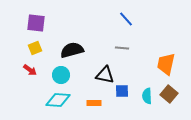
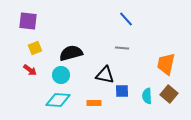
purple square: moved 8 px left, 2 px up
black semicircle: moved 1 px left, 3 px down
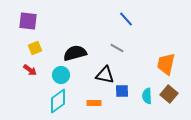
gray line: moved 5 px left; rotated 24 degrees clockwise
black semicircle: moved 4 px right
cyan diamond: moved 1 px down; rotated 40 degrees counterclockwise
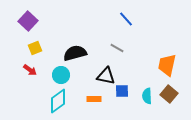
purple square: rotated 36 degrees clockwise
orange trapezoid: moved 1 px right, 1 px down
black triangle: moved 1 px right, 1 px down
orange rectangle: moved 4 px up
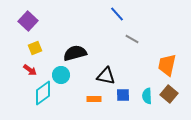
blue line: moved 9 px left, 5 px up
gray line: moved 15 px right, 9 px up
blue square: moved 1 px right, 4 px down
cyan diamond: moved 15 px left, 8 px up
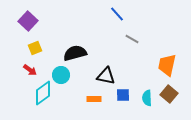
cyan semicircle: moved 2 px down
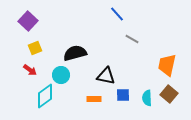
cyan diamond: moved 2 px right, 3 px down
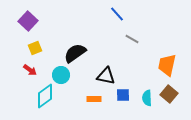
black semicircle: rotated 20 degrees counterclockwise
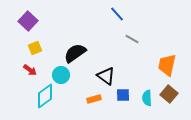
black triangle: rotated 24 degrees clockwise
orange rectangle: rotated 16 degrees counterclockwise
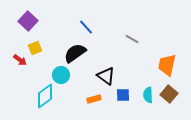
blue line: moved 31 px left, 13 px down
red arrow: moved 10 px left, 10 px up
cyan semicircle: moved 1 px right, 3 px up
